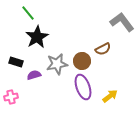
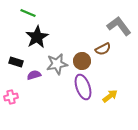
green line: rotated 28 degrees counterclockwise
gray L-shape: moved 3 px left, 4 px down
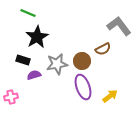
black rectangle: moved 7 px right, 2 px up
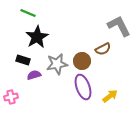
gray L-shape: rotated 10 degrees clockwise
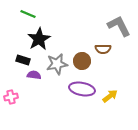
green line: moved 1 px down
black star: moved 2 px right, 2 px down
brown semicircle: rotated 28 degrees clockwise
purple semicircle: rotated 24 degrees clockwise
purple ellipse: moved 1 px left, 2 px down; rotated 60 degrees counterclockwise
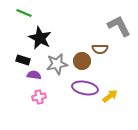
green line: moved 4 px left, 1 px up
black star: moved 1 px right, 1 px up; rotated 15 degrees counterclockwise
brown semicircle: moved 3 px left
purple ellipse: moved 3 px right, 1 px up
pink cross: moved 28 px right
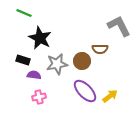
purple ellipse: moved 3 px down; rotated 35 degrees clockwise
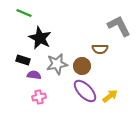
brown circle: moved 5 px down
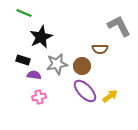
black star: moved 1 px right, 1 px up; rotated 20 degrees clockwise
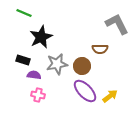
gray L-shape: moved 2 px left, 2 px up
pink cross: moved 1 px left, 2 px up; rotated 24 degrees clockwise
